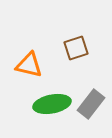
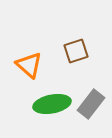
brown square: moved 3 px down
orange triangle: rotated 28 degrees clockwise
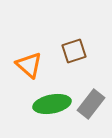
brown square: moved 2 px left
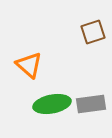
brown square: moved 19 px right, 19 px up
gray rectangle: rotated 44 degrees clockwise
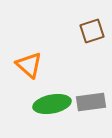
brown square: moved 1 px left, 1 px up
gray rectangle: moved 2 px up
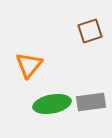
brown square: moved 2 px left
orange triangle: rotated 28 degrees clockwise
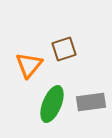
brown square: moved 26 px left, 18 px down
green ellipse: rotated 57 degrees counterclockwise
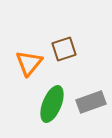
orange triangle: moved 2 px up
gray rectangle: rotated 12 degrees counterclockwise
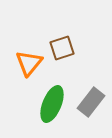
brown square: moved 2 px left, 1 px up
gray rectangle: rotated 32 degrees counterclockwise
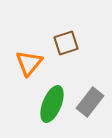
brown square: moved 4 px right, 5 px up
gray rectangle: moved 1 px left
